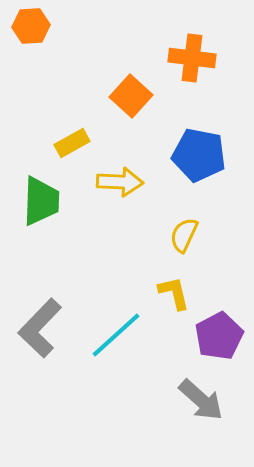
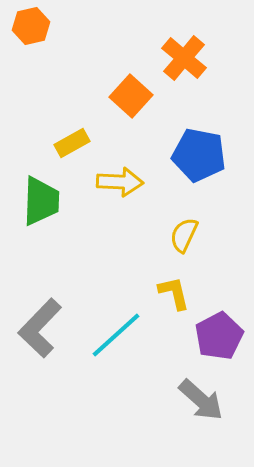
orange hexagon: rotated 9 degrees counterclockwise
orange cross: moved 8 px left; rotated 33 degrees clockwise
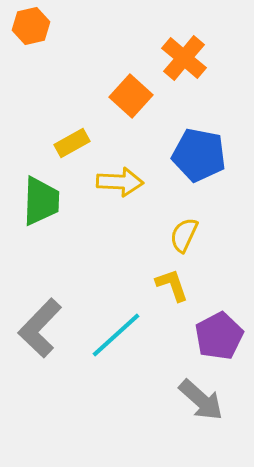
yellow L-shape: moved 2 px left, 8 px up; rotated 6 degrees counterclockwise
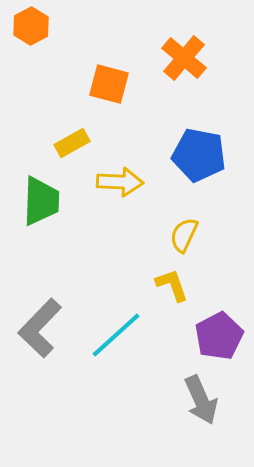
orange hexagon: rotated 15 degrees counterclockwise
orange square: moved 22 px left, 12 px up; rotated 27 degrees counterclockwise
gray arrow: rotated 24 degrees clockwise
